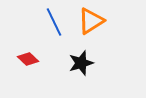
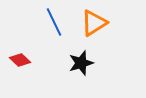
orange triangle: moved 3 px right, 2 px down
red diamond: moved 8 px left, 1 px down
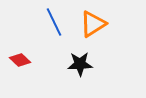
orange triangle: moved 1 px left, 1 px down
black star: moved 1 px left, 1 px down; rotated 15 degrees clockwise
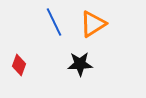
red diamond: moved 1 px left, 5 px down; rotated 65 degrees clockwise
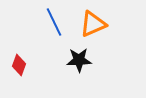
orange triangle: rotated 8 degrees clockwise
black star: moved 1 px left, 4 px up
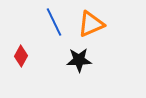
orange triangle: moved 2 px left
red diamond: moved 2 px right, 9 px up; rotated 10 degrees clockwise
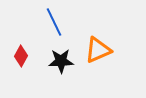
orange triangle: moved 7 px right, 26 px down
black star: moved 18 px left, 1 px down
